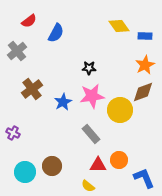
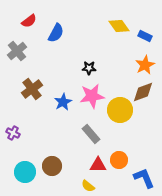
blue rectangle: rotated 24 degrees clockwise
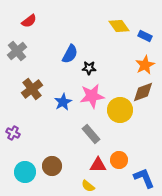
blue semicircle: moved 14 px right, 21 px down
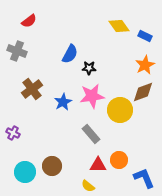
gray cross: rotated 30 degrees counterclockwise
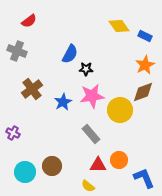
black star: moved 3 px left, 1 px down
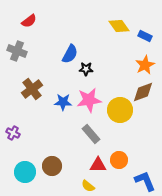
pink star: moved 3 px left, 4 px down
blue star: rotated 30 degrees clockwise
blue L-shape: moved 1 px right, 3 px down
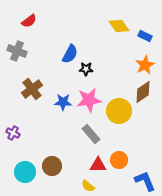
brown diamond: rotated 15 degrees counterclockwise
yellow circle: moved 1 px left, 1 px down
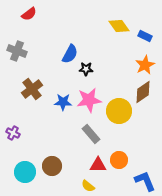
red semicircle: moved 7 px up
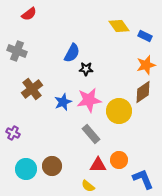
blue semicircle: moved 2 px right, 1 px up
orange star: moved 1 px right; rotated 12 degrees clockwise
blue star: rotated 24 degrees counterclockwise
cyan circle: moved 1 px right, 3 px up
blue L-shape: moved 2 px left, 2 px up
